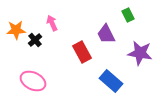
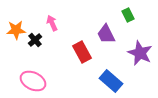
purple star: rotated 15 degrees clockwise
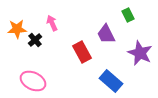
orange star: moved 1 px right, 1 px up
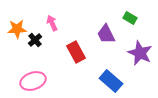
green rectangle: moved 2 px right, 3 px down; rotated 32 degrees counterclockwise
red rectangle: moved 6 px left
pink ellipse: rotated 45 degrees counterclockwise
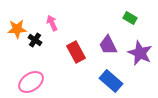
purple trapezoid: moved 2 px right, 11 px down
black cross: rotated 16 degrees counterclockwise
pink ellipse: moved 2 px left, 1 px down; rotated 15 degrees counterclockwise
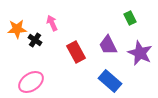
green rectangle: rotated 32 degrees clockwise
blue rectangle: moved 1 px left
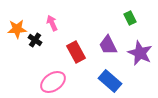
pink ellipse: moved 22 px right
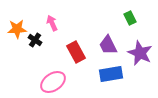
blue rectangle: moved 1 px right, 7 px up; rotated 50 degrees counterclockwise
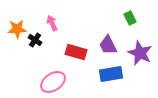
red rectangle: rotated 45 degrees counterclockwise
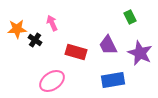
green rectangle: moved 1 px up
blue rectangle: moved 2 px right, 6 px down
pink ellipse: moved 1 px left, 1 px up
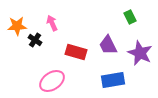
orange star: moved 3 px up
